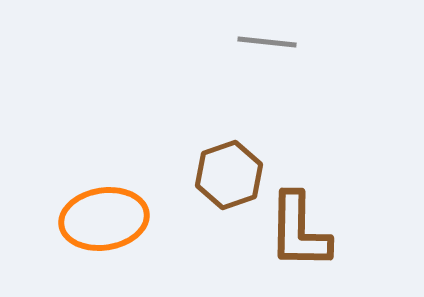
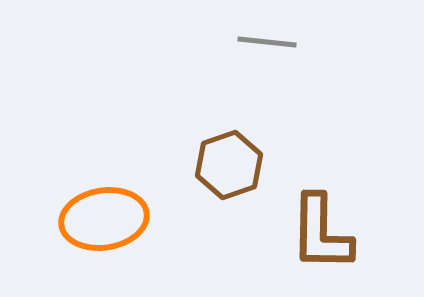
brown hexagon: moved 10 px up
brown L-shape: moved 22 px right, 2 px down
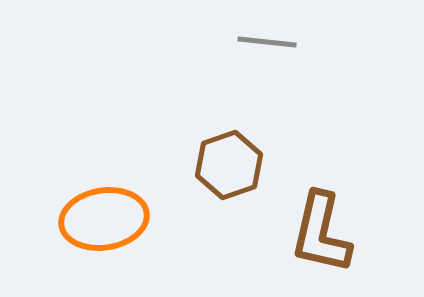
brown L-shape: rotated 12 degrees clockwise
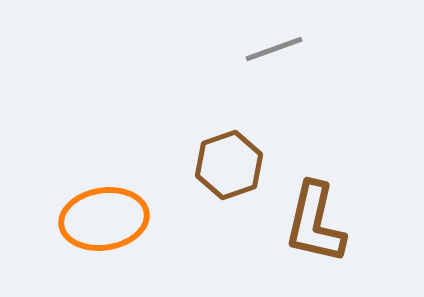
gray line: moved 7 px right, 7 px down; rotated 26 degrees counterclockwise
brown L-shape: moved 6 px left, 10 px up
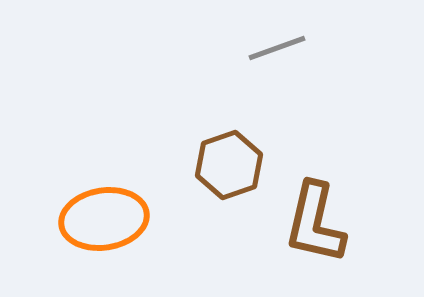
gray line: moved 3 px right, 1 px up
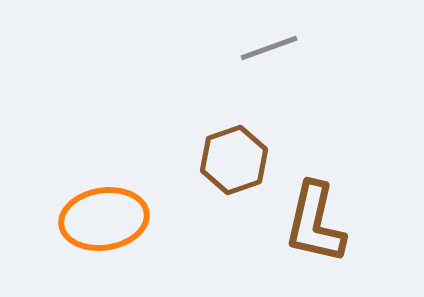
gray line: moved 8 px left
brown hexagon: moved 5 px right, 5 px up
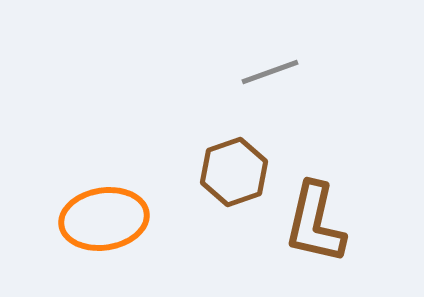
gray line: moved 1 px right, 24 px down
brown hexagon: moved 12 px down
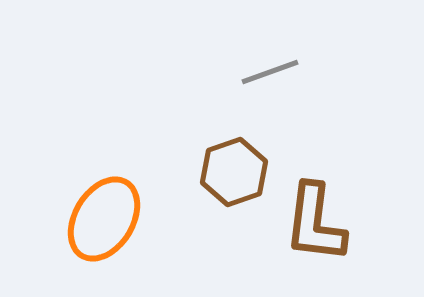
orange ellipse: rotated 50 degrees counterclockwise
brown L-shape: rotated 6 degrees counterclockwise
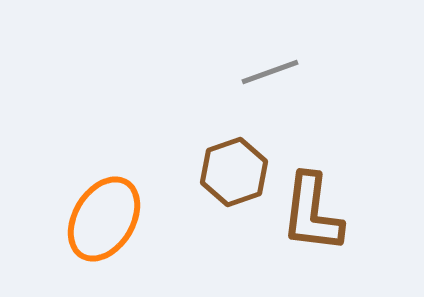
brown L-shape: moved 3 px left, 10 px up
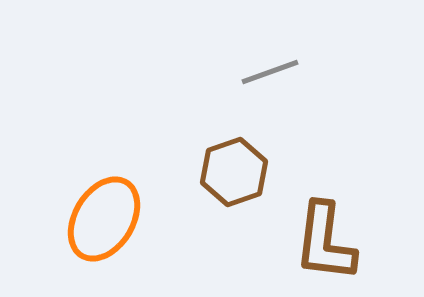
brown L-shape: moved 13 px right, 29 px down
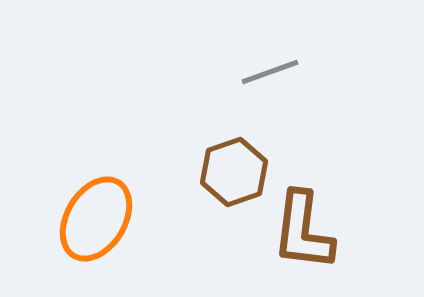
orange ellipse: moved 8 px left
brown L-shape: moved 22 px left, 11 px up
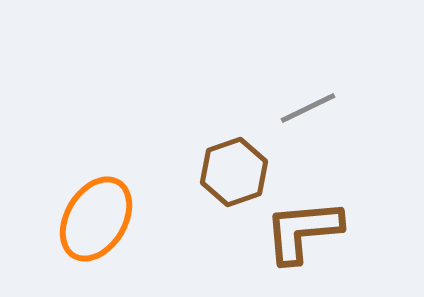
gray line: moved 38 px right, 36 px down; rotated 6 degrees counterclockwise
brown L-shape: rotated 78 degrees clockwise
